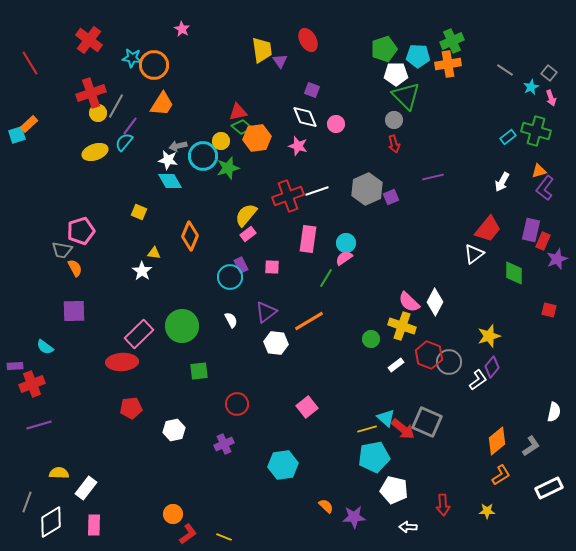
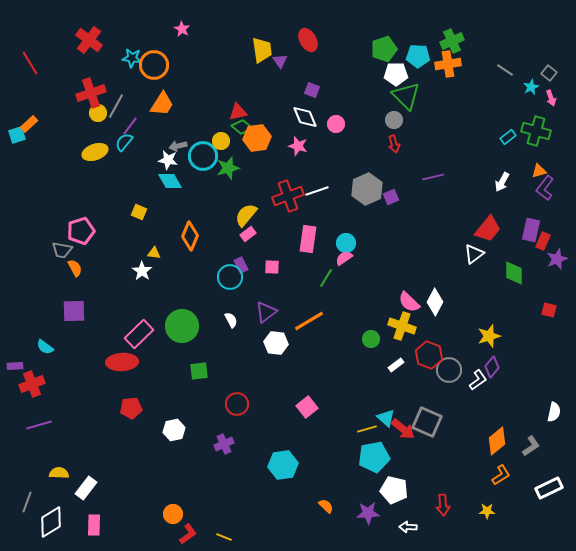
gray circle at (449, 362): moved 8 px down
purple star at (354, 517): moved 14 px right, 4 px up
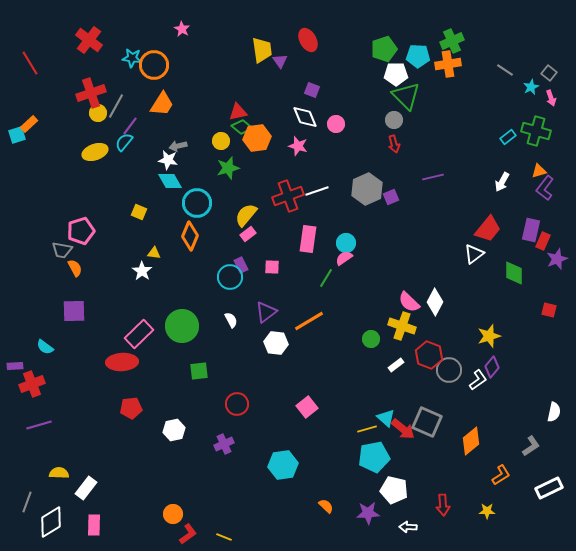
cyan circle at (203, 156): moved 6 px left, 47 px down
orange diamond at (497, 441): moved 26 px left
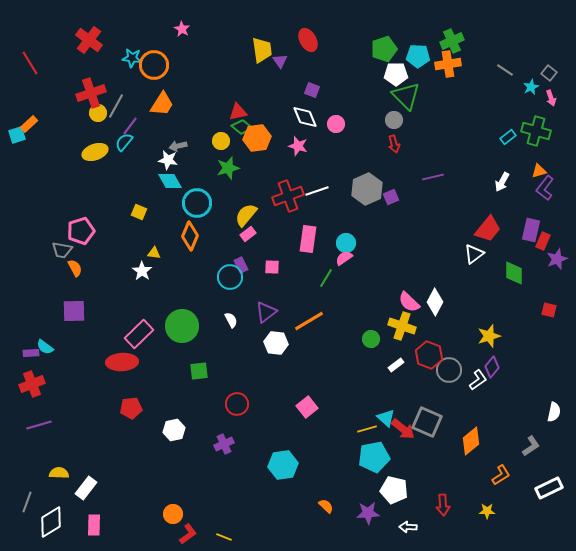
purple rectangle at (15, 366): moved 16 px right, 13 px up
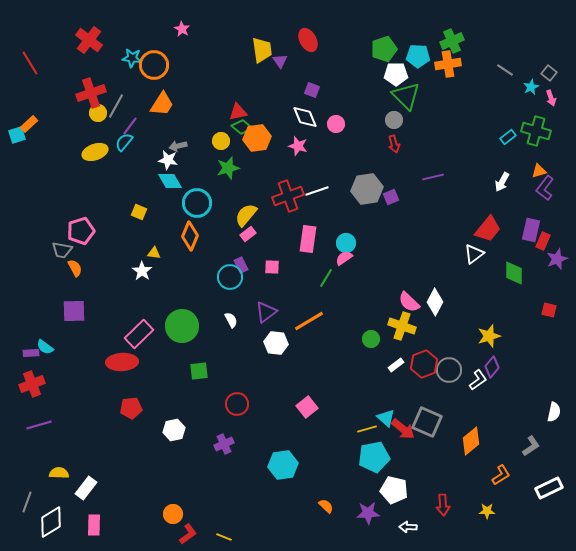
gray hexagon at (367, 189): rotated 16 degrees clockwise
red hexagon at (429, 355): moved 5 px left, 9 px down; rotated 20 degrees clockwise
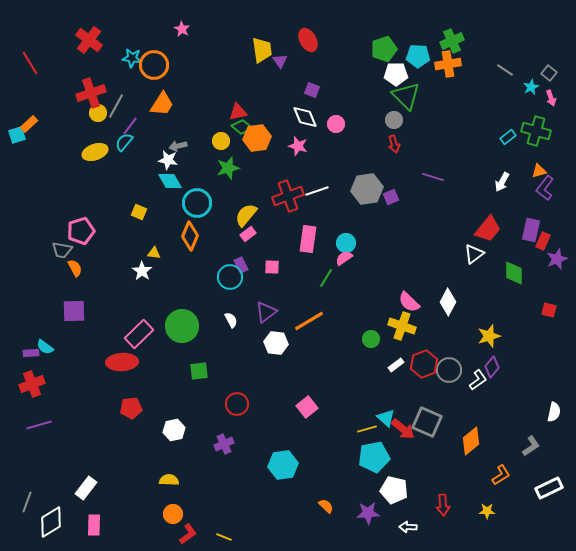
purple line at (433, 177): rotated 30 degrees clockwise
white diamond at (435, 302): moved 13 px right
yellow semicircle at (59, 473): moved 110 px right, 7 px down
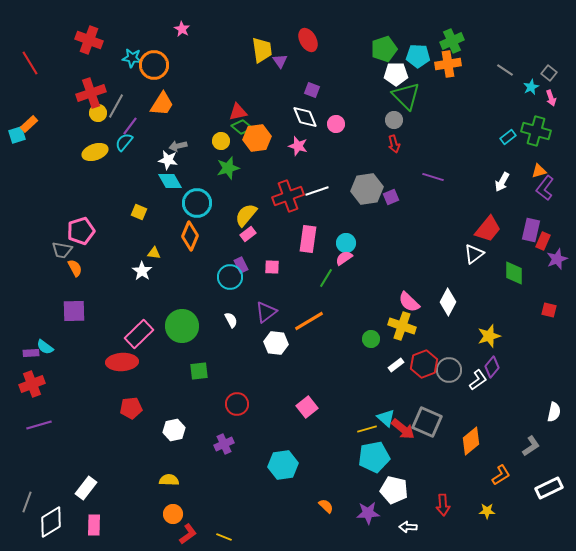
red cross at (89, 40): rotated 16 degrees counterclockwise
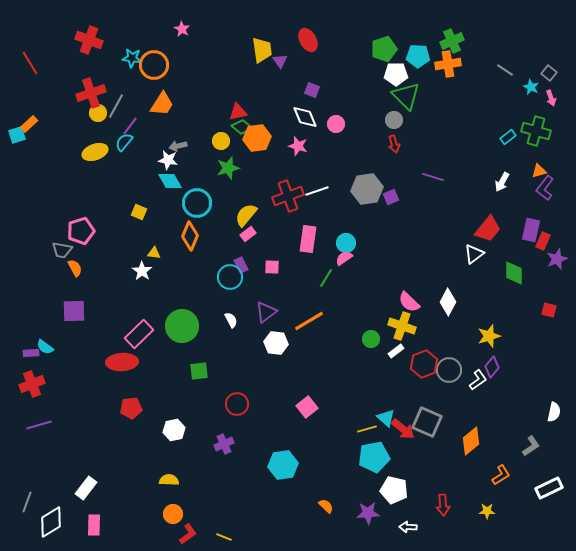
cyan star at (531, 87): rotated 21 degrees counterclockwise
white rectangle at (396, 365): moved 14 px up
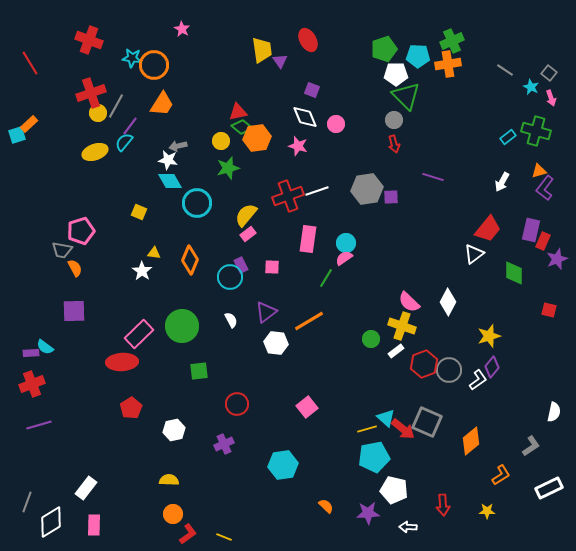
purple square at (391, 197): rotated 21 degrees clockwise
orange diamond at (190, 236): moved 24 px down
red pentagon at (131, 408): rotated 25 degrees counterclockwise
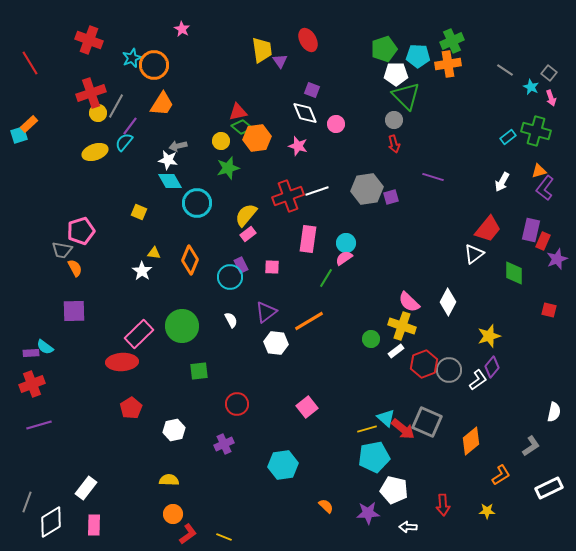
cyan star at (132, 58): rotated 30 degrees counterclockwise
white diamond at (305, 117): moved 4 px up
cyan square at (17, 135): moved 2 px right
purple square at (391, 197): rotated 14 degrees counterclockwise
